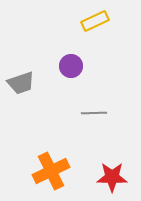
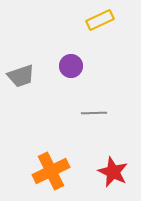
yellow rectangle: moved 5 px right, 1 px up
gray trapezoid: moved 7 px up
red star: moved 1 px right, 5 px up; rotated 24 degrees clockwise
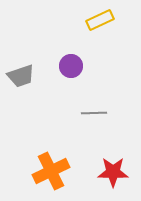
red star: rotated 24 degrees counterclockwise
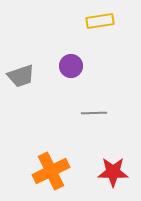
yellow rectangle: moved 1 px down; rotated 16 degrees clockwise
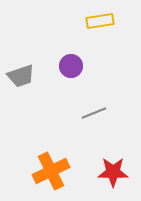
gray line: rotated 20 degrees counterclockwise
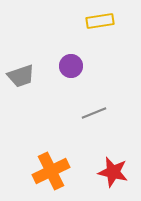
red star: rotated 12 degrees clockwise
